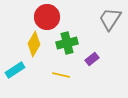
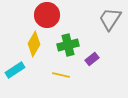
red circle: moved 2 px up
green cross: moved 1 px right, 2 px down
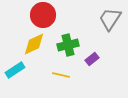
red circle: moved 4 px left
yellow diamond: rotated 35 degrees clockwise
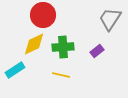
green cross: moved 5 px left, 2 px down; rotated 10 degrees clockwise
purple rectangle: moved 5 px right, 8 px up
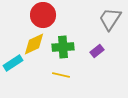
cyan rectangle: moved 2 px left, 7 px up
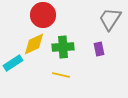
purple rectangle: moved 2 px right, 2 px up; rotated 64 degrees counterclockwise
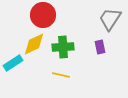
purple rectangle: moved 1 px right, 2 px up
